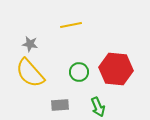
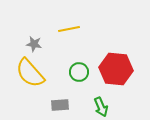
yellow line: moved 2 px left, 4 px down
gray star: moved 4 px right
green arrow: moved 3 px right
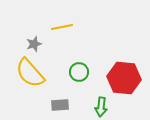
yellow line: moved 7 px left, 2 px up
gray star: rotated 28 degrees counterclockwise
red hexagon: moved 8 px right, 9 px down
green arrow: rotated 30 degrees clockwise
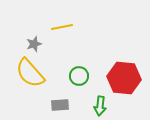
green circle: moved 4 px down
green arrow: moved 1 px left, 1 px up
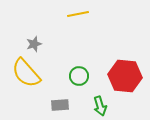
yellow line: moved 16 px right, 13 px up
yellow semicircle: moved 4 px left
red hexagon: moved 1 px right, 2 px up
green arrow: rotated 24 degrees counterclockwise
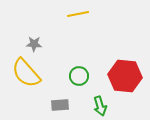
gray star: rotated 21 degrees clockwise
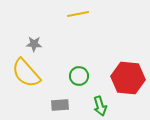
red hexagon: moved 3 px right, 2 px down
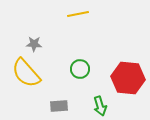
green circle: moved 1 px right, 7 px up
gray rectangle: moved 1 px left, 1 px down
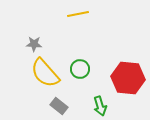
yellow semicircle: moved 19 px right
gray rectangle: rotated 42 degrees clockwise
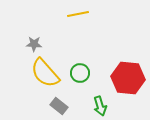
green circle: moved 4 px down
